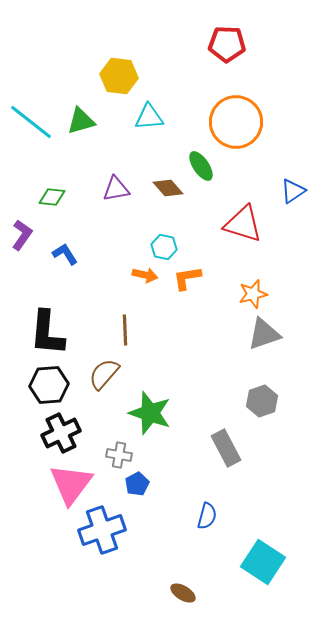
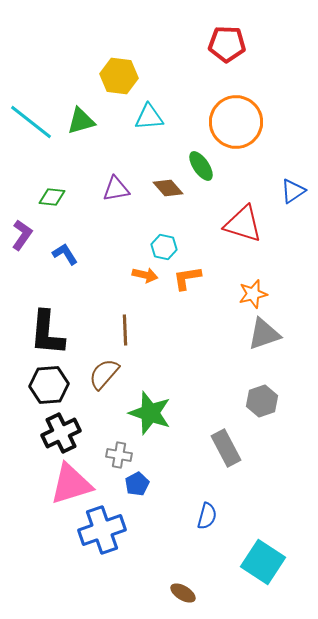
pink triangle: rotated 36 degrees clockwise
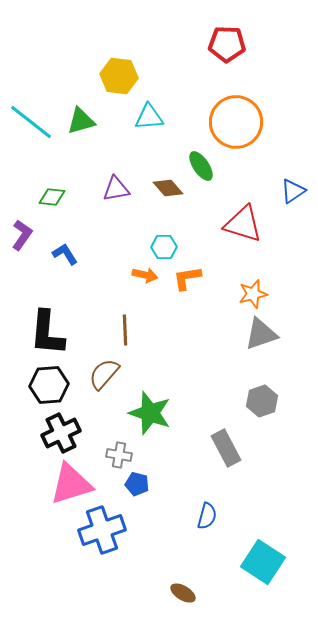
cyan hexagon: rotated 15 degrees counterclockwise
gray triangle: moved 3 px left
blue pentagon: rotated 30 degrees counterclockwise
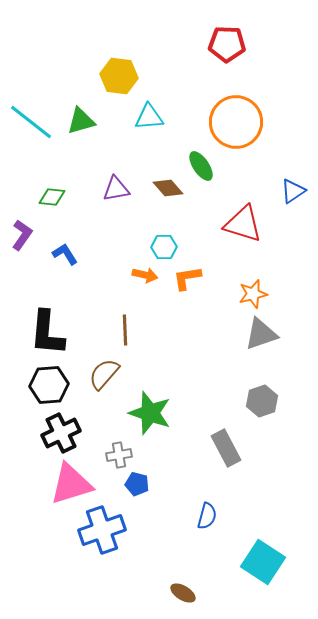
gray cross: rotated 20 degrees counterclockwise
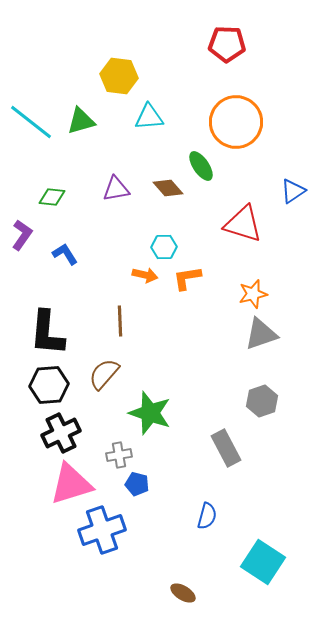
brown line: moved 5 px left, 9 px up
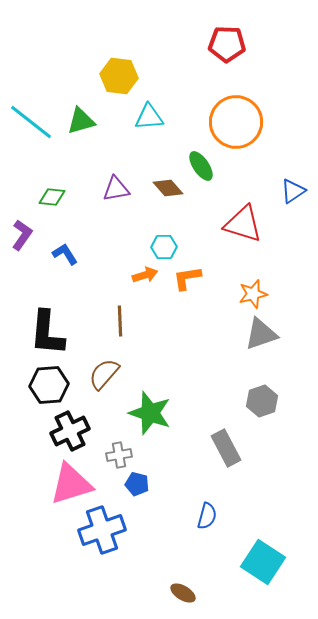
orange arrow: rotated 30 degrees counterclockwise
black cross: moved 9 px right, 2 px up
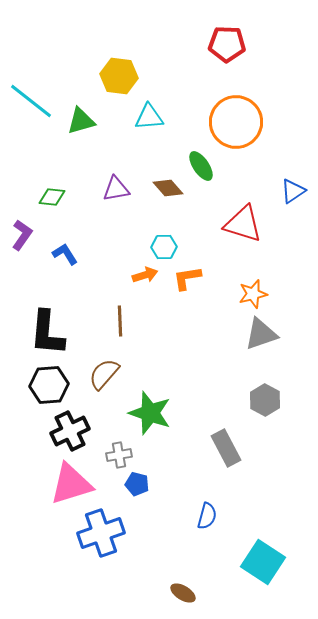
cyan line: moved 21 px up
gray hexagon: moved 3 px right, 1 px up; rotated 12 degrees counterclockwise
blue cross: moved 1 px left, 3 px down
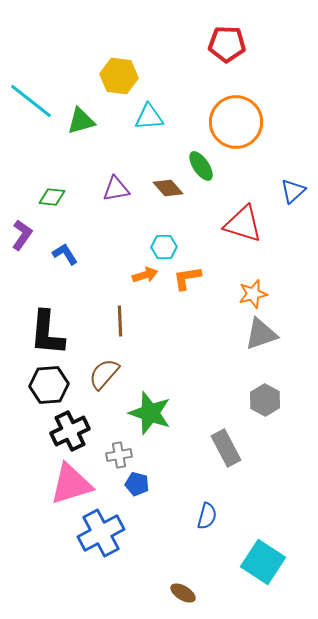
blue triangle: rotated 8 degrees counterclockwise
blue cross: rotated 9 degrees counterclockwise
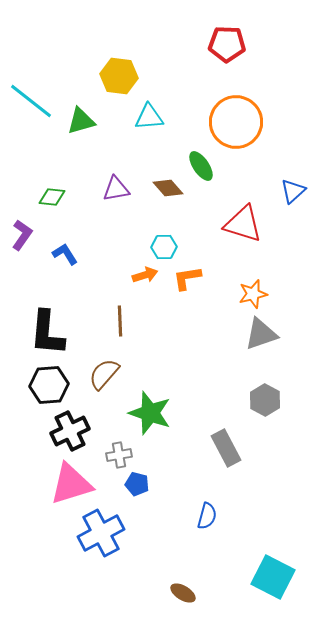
cyan square: moved 10 px right, 15 px down; rotated 6 degrees counterclockwise
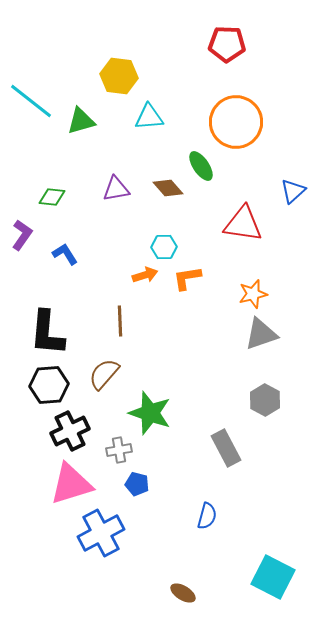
red triangle: rotated 9 degrees counterclockwise
gray cross: moved 5 px up
